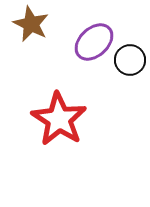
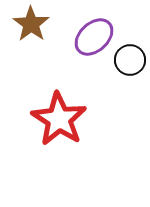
brown star: rotated 9 degrees clockwise
purple ellipse: moved 5 px up
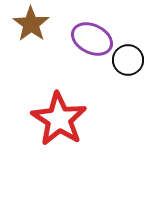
purple ellipse: moved 2 px left, 2 px down; rotated 69 degrees clockwise
black circle: moved 2 px left
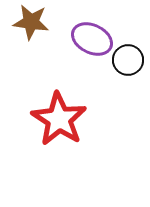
brown star: moved 2 px up; rotated 27 degrees counterclockwise
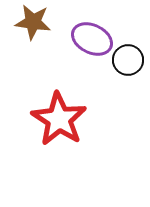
brown star: moved 2 px right
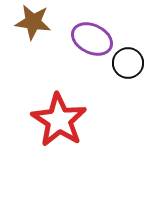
black circle: moved 3 px down
red star: moved 1 px down
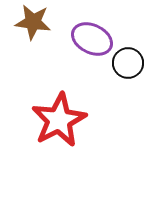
red star: rotated 12 degrees clockwise
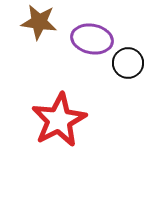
brown star: moved 6 px right
purple ellipse: rotated 15 degrees counterclockwise
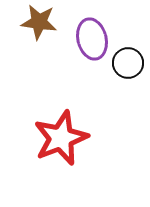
purple ellipse: rotated 66 degrees clockwise
red star: moved 2 px right, 18 px down; rotated 6 degrees clockwise
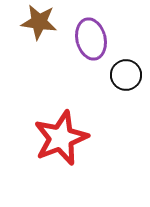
purple ellipse: moved 1 px left
black circle: moved 2 px left, 12 px down
